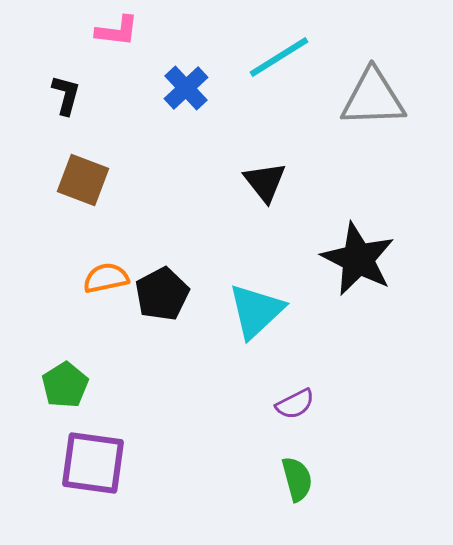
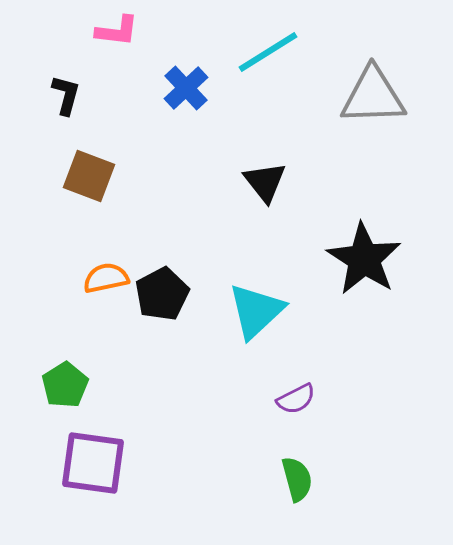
cyan line: moved 11 px left, 5 px up
gray triangle: moved 2 px up
brown square: moved 6 px right, 4 px up
black star: moved 6 px right; rotated 6 degrees clockwise
purple semicircle: moved 1 px right, 5 px up
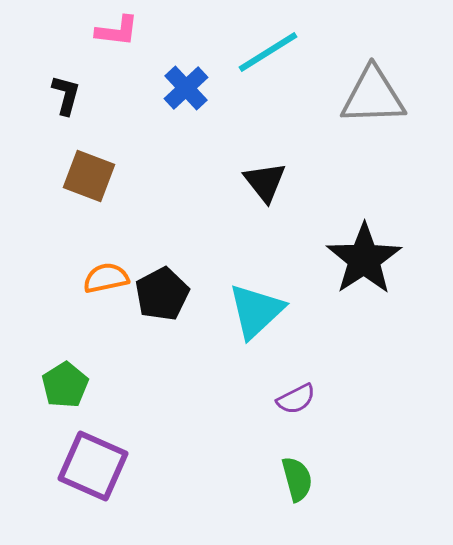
black star: rotated 6 degrees clockwise
purple square: moved 3 px down; rotated 16 degrees clockwise
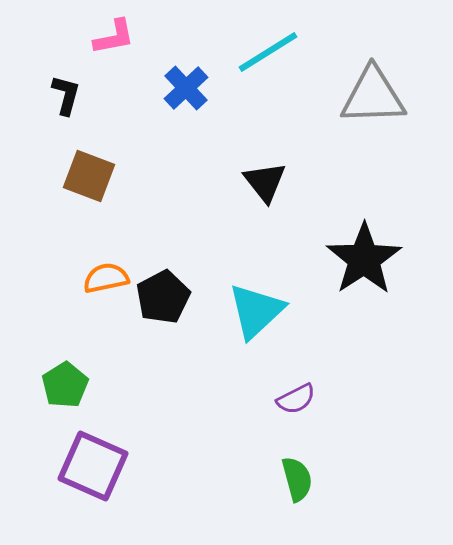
pink L-shape: moved 3 px left, 6 px down; rotated 18 degrees counterclockwise
black pentagon: moved 1 px right, 3 px down
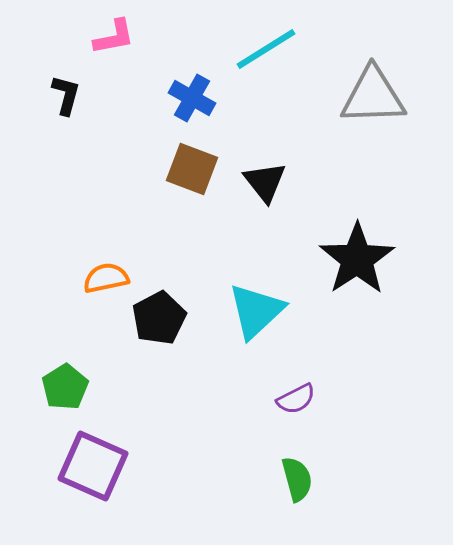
cyan line: moved 2 px left, 3 px up
blue cross: moved 6 px right, 10 px down; rotated 18 degrees counterclockwise
brown square: moved 103 px right, 7 px up
black star: moved 7 px left
black pentagon: moved 4 px left, 21 px down
green pentagon: moved 2 px down
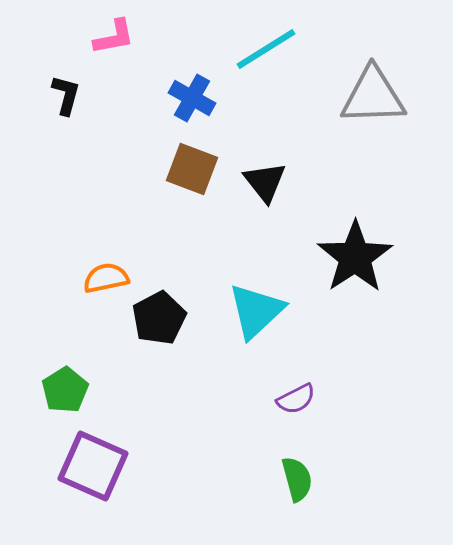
black star: moved 2 px left, 2 px up
green pentagon: moved 3 px down
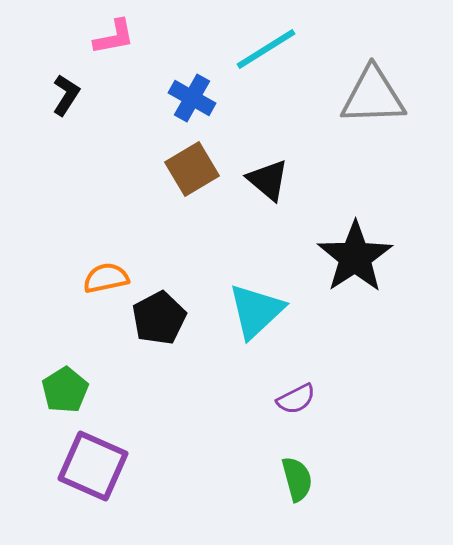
black L-shape: rotated 18 degrees clockwise
brown square: rotated 38 degrees clockwise
black triangle: moved 3 px right, 2 px up; rotated 12 degrees counterclockwise
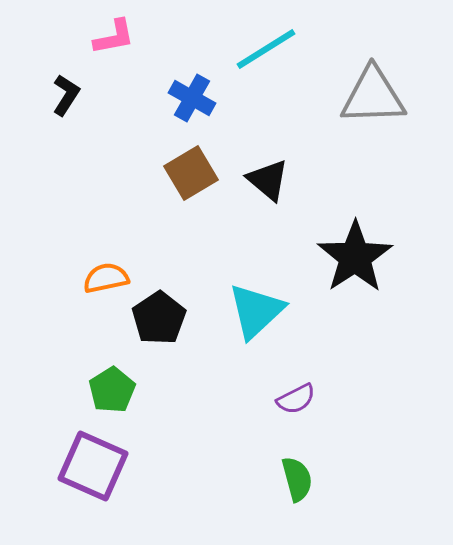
brown square: moved 1 px left, 4 px down
black pentagon: rotated 6 degrees counterclockwise
green pentagon: moved 47 px right
